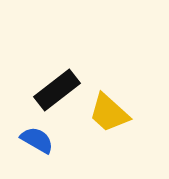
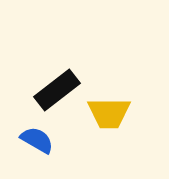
yellow trapezoid: rotated 42 degrees counterclockwise
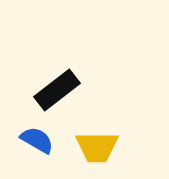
yellow trapezoid: moved 12 px left, 34 px down
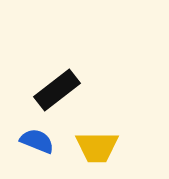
blue semicircle: moved 1 px down; rotated 8 degrees counterclockwise
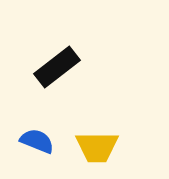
black rectangle: moved 23 px up
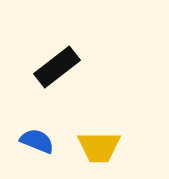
yellow trapezoid: moved 2 px right
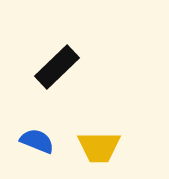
black rectangle: rotated 6 degrees counterclockwise
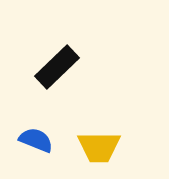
blue semicircle: moved 1 px left, 1 px up
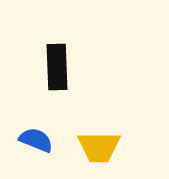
black rectangle: rotated 48 degrees counterclockwise
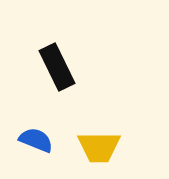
black rectangle: rotated 24 degrees counterclockwise
